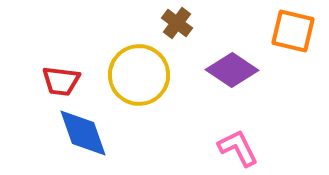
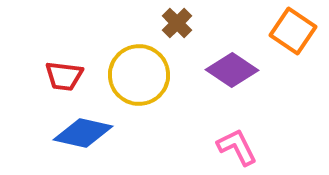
brown cross: rotated 8 degrees clockwise
orange square: rotated 21 degrees clockwise
red trapezoid: moved 3 px right, 5 px up
blue diamond: rotated 58 degrees counterclockwise
pink L-shape: moved 1 px left, 1 px up
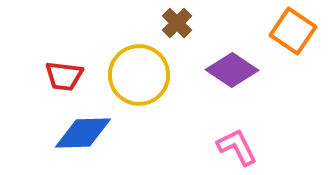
blue diamond: rotated 14 degrees counterclockwise
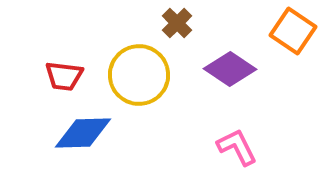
purple diamond: moved 2 px left, 1 px up
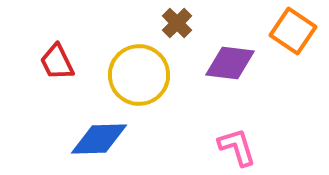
purple diamond: moved 6 px up; rotated 27 degrees counterclockwise
red trapezoid: moved 7 px left, 14 px up; rotated 57 degrees clockwise
blue diamond: moved 16 px right, 6 px down
pink L-shape: rotated 9 degrees clockwise
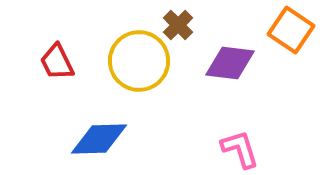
brown cross: moved 1 px right, 2 px down
orange square: moved 2 px left, 1 px up
yellow circle: moved 14 px up
pink L-shape: moved 3 px right, 2 px down
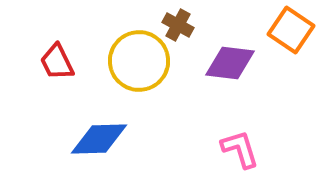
brown cross: rotated 16 degrees counterclockwise
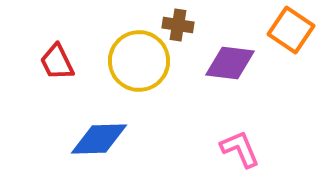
brown cross: rotated 20 degrees counterclockwise
pink L-shape: rotated 6 degrees counterclockwise
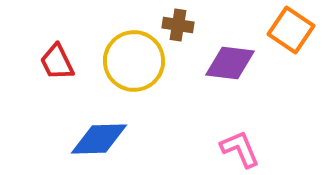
yellow circle: moved 5 px left
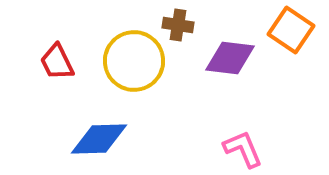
purple diamond: moved 5 px up
pink L-shape: moved 3 px right
